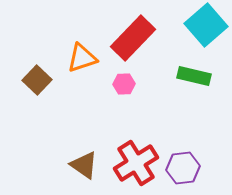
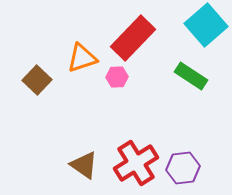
green rectangle: moved 3 px left; rotated 20 degrees clockwise
pink hexagon: moved 7 px left, 7 px up
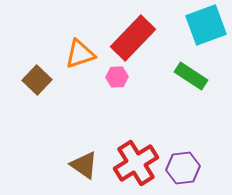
cyan square: rotated 21 degrees clockwise
orange triangle: moved 2 px left, 4 px up
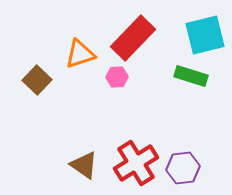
cyan square: moved 1 px left, 10 px down; rotated 6 degrees clockwise
green rectangle: rotated 16 degrees counterclockwise
